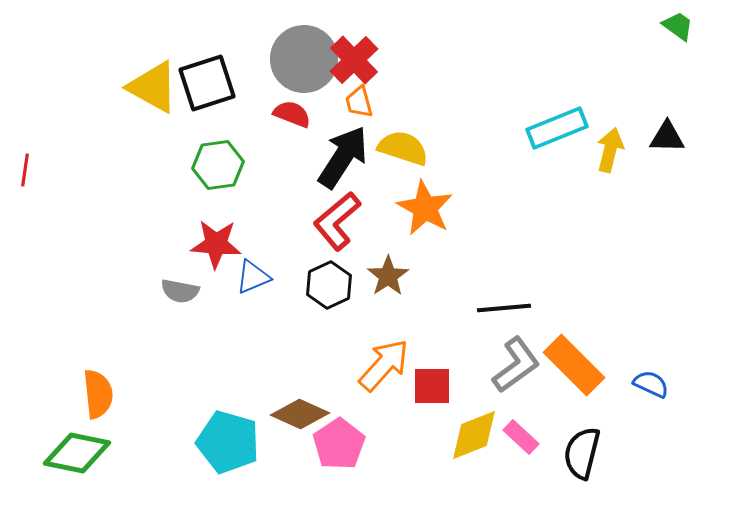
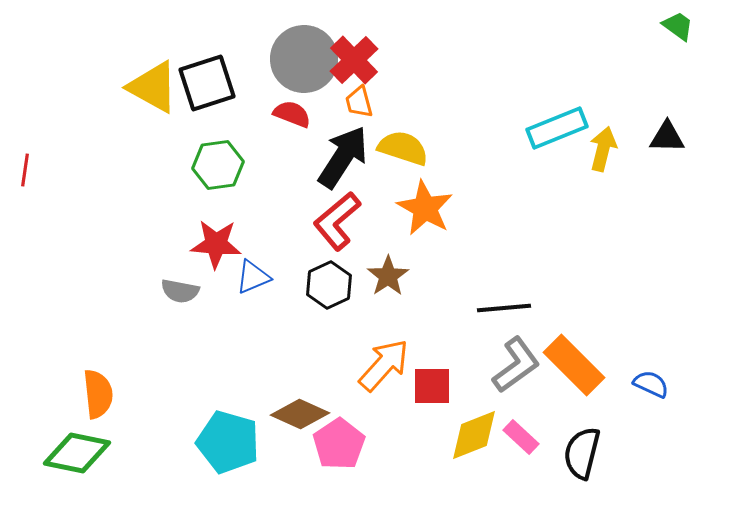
yellow arrow: moved 7 px left, 1 px up
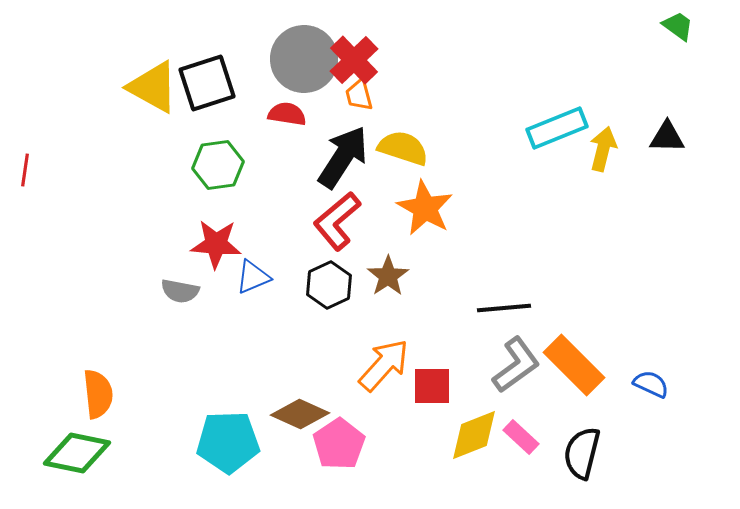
orange trapezoid: moved 7 px up
red semicircle: moved 5 px left; rotated 12 degrees counterclockwise
cyan pentagon: rotated 18 degrees counterclockwise
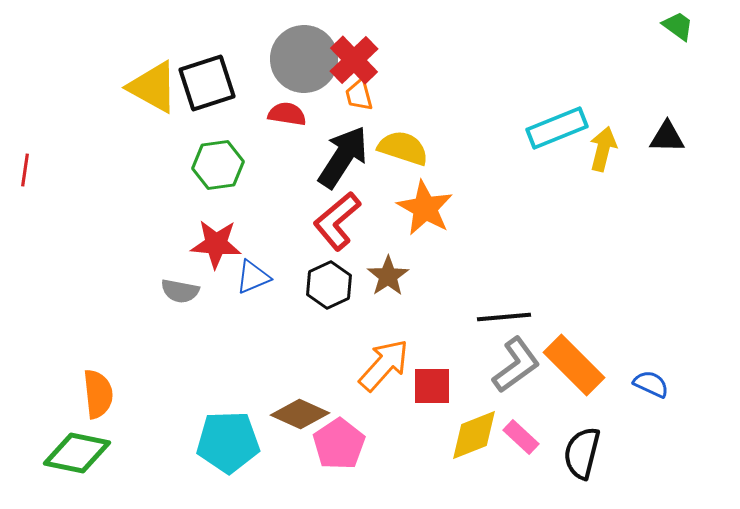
black line: moved 9 px down
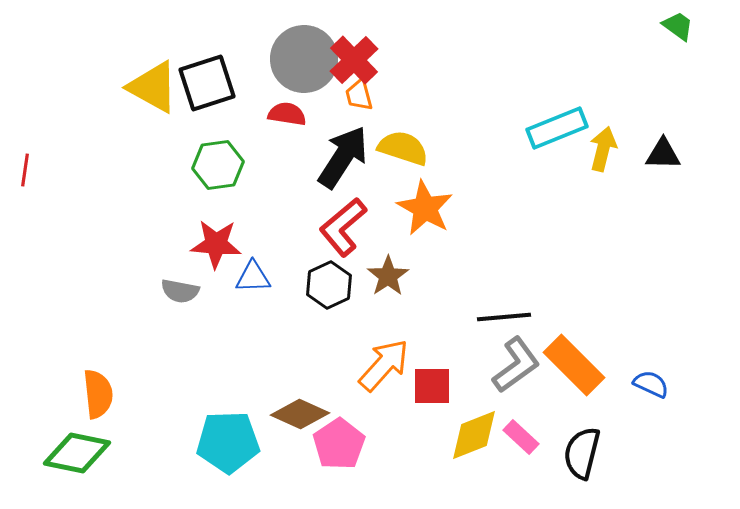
black triangle: moved 4 px left, 17 px down
red L-shape: moved 6 px right, 6 px down
blue triangle: rotated 21 degrees clockwise
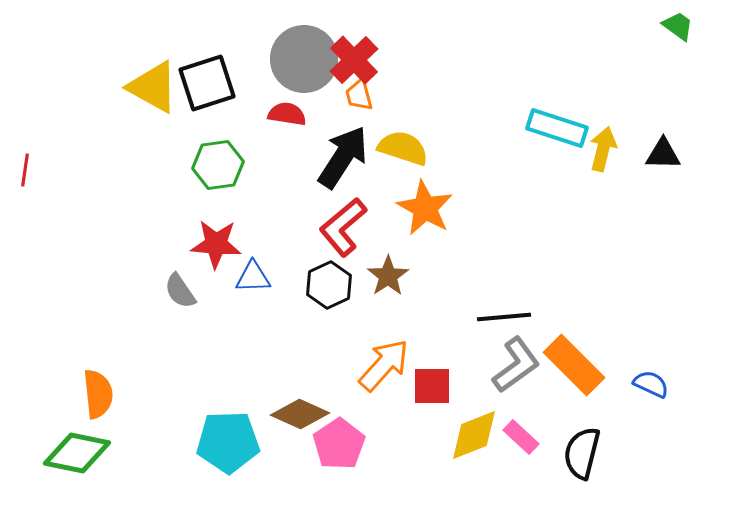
cyan rectangle: rotated 40 degrees clockwise
gray semicircle: rotated 45 degrees clockwise
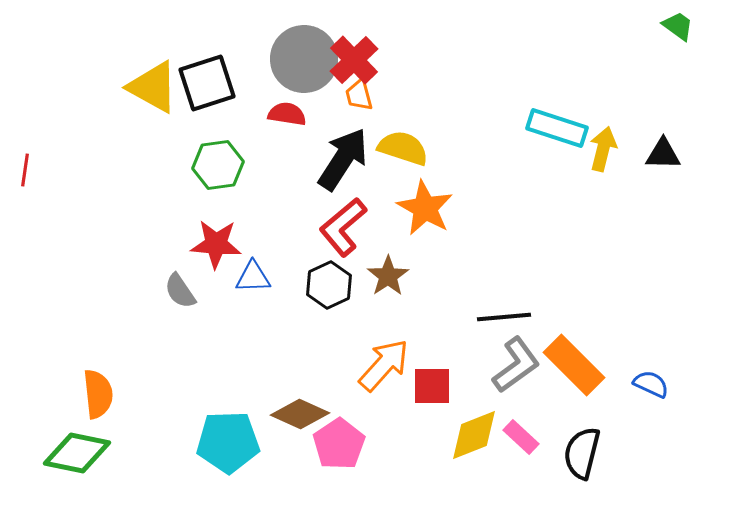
black arrow: moved 2 px down
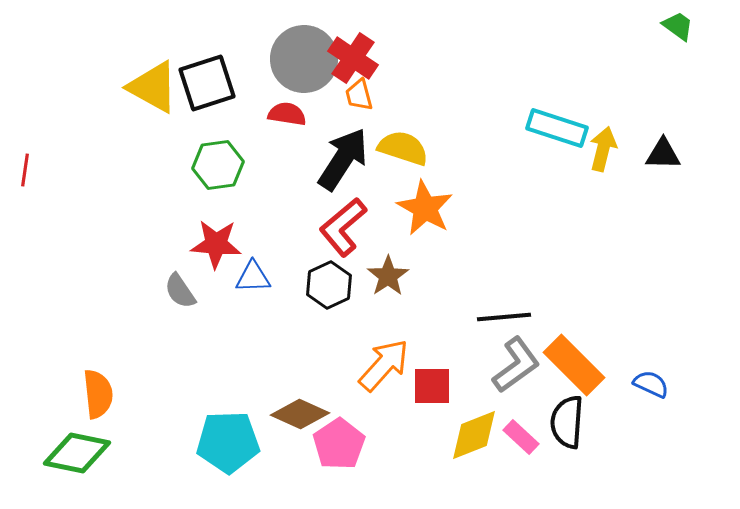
red cross: moved 1 px left, 2 px up; rotated 12 degrees counterclockwise
black semicircle: moved 15 px left, 31 px up; rotated 10 degrees counterclockwise
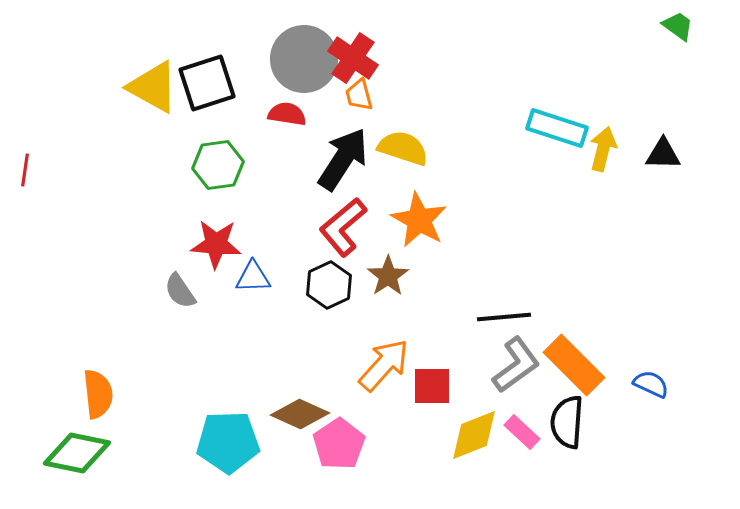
orange star: moved 6 px left, 12 px down
pink rectangle: moved 1 px right, 5 px up
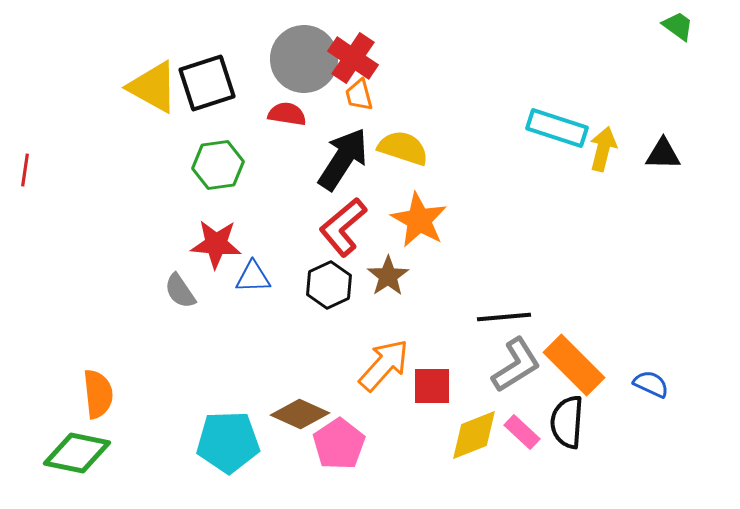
gray L-shape: rotated 4 degrees clockwise
